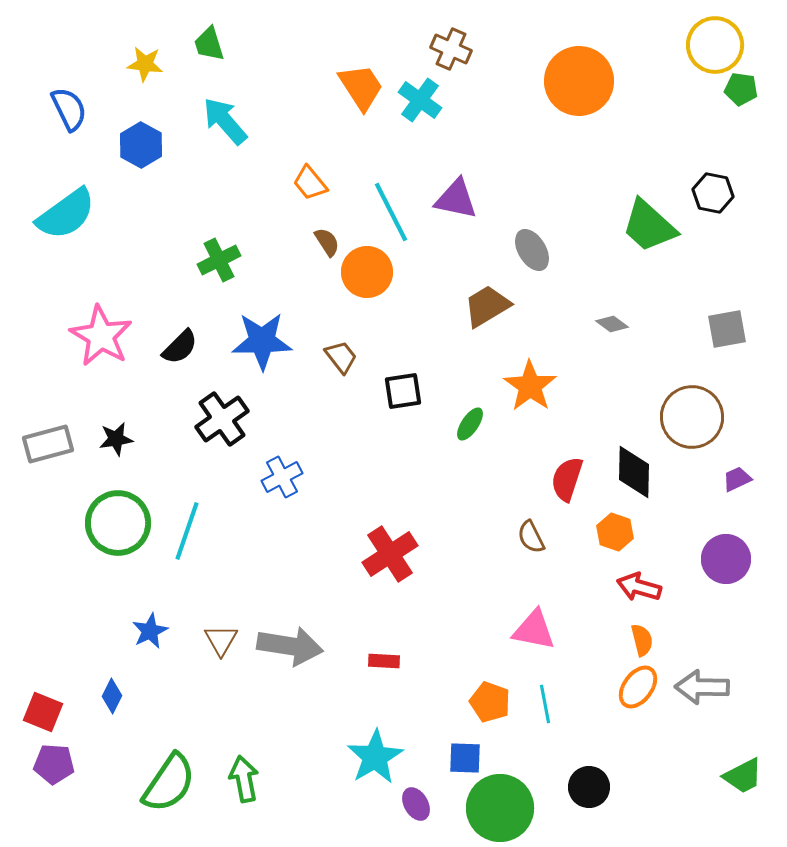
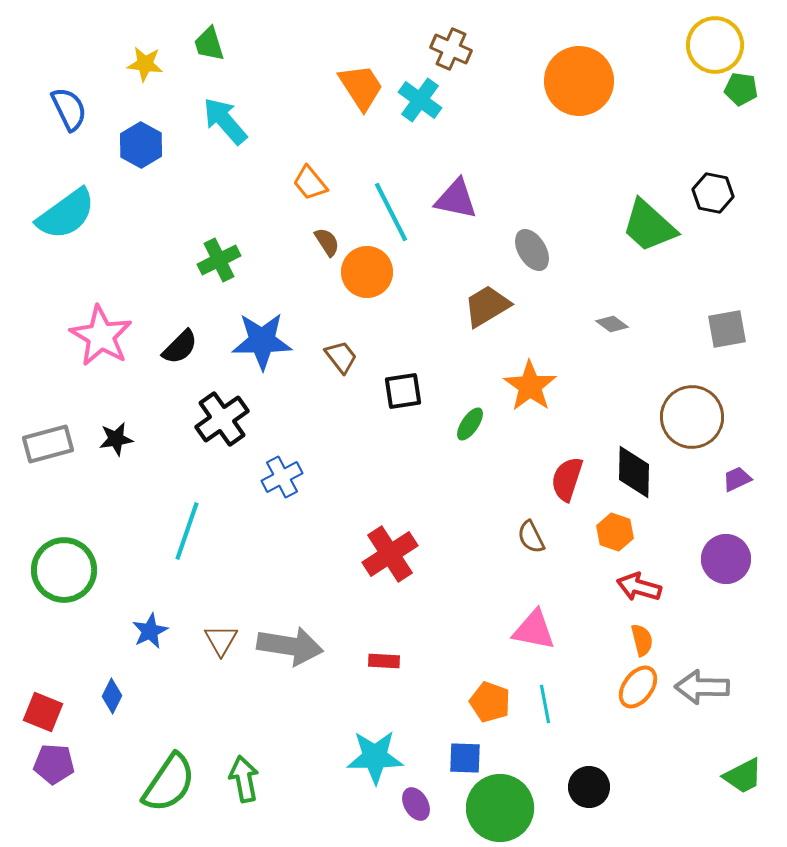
green circle at (118, 523): moved 54 px left, 47 px down
cyan star at (375, 757): rotated 30 degrees clockwise
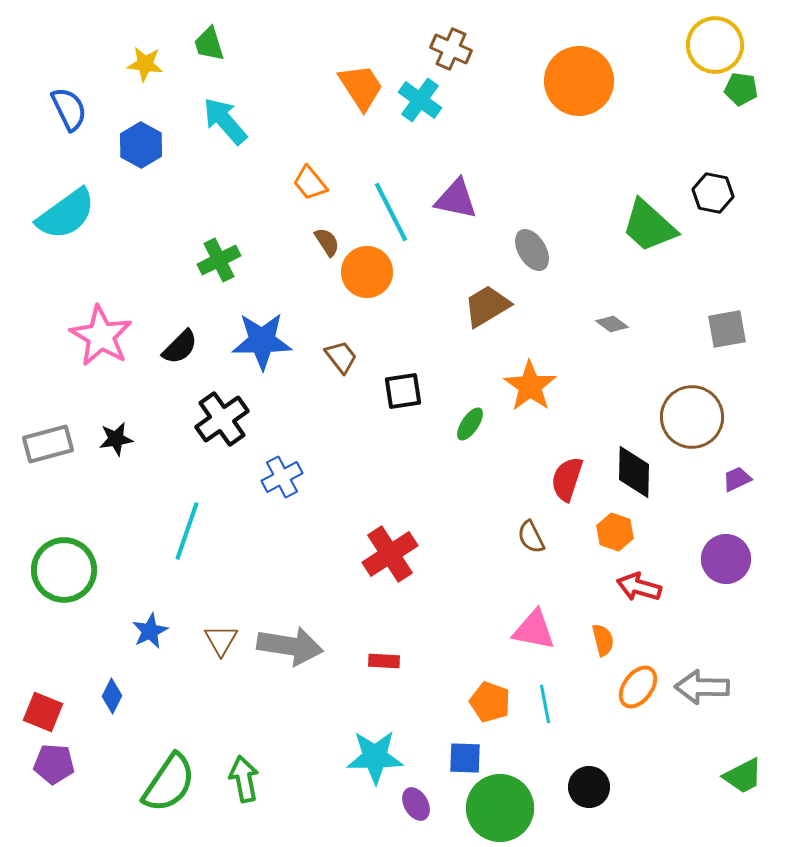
orange semicircle at (642, 640): moved 39 px left
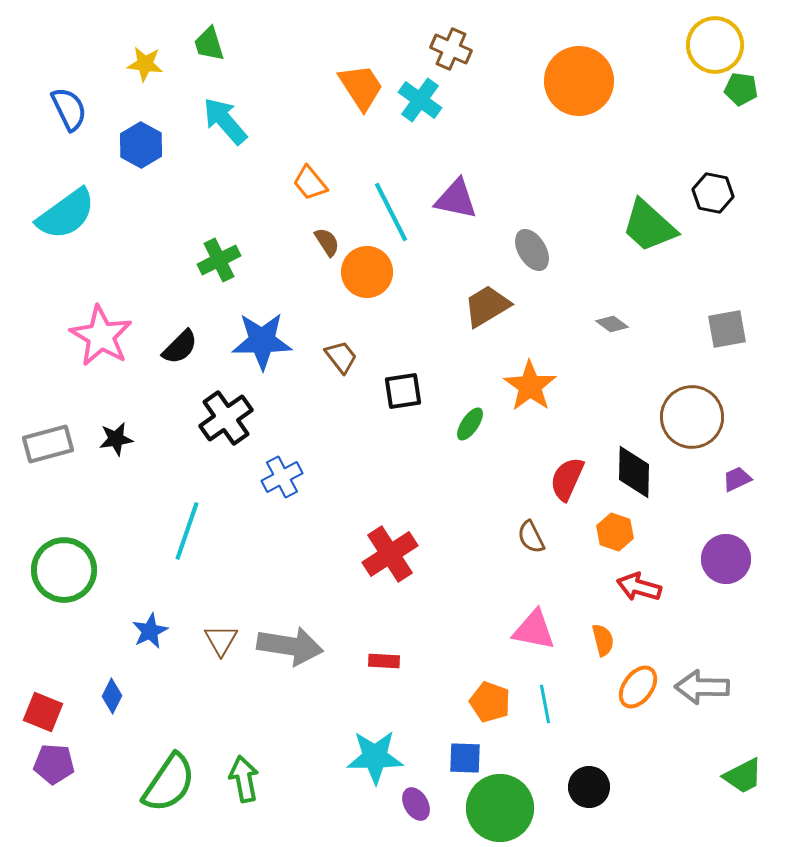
black cross at (222, 419): moved 4 px right, 1 px up
red semicircle at (567, 479): rotated 6 degrees clockwise
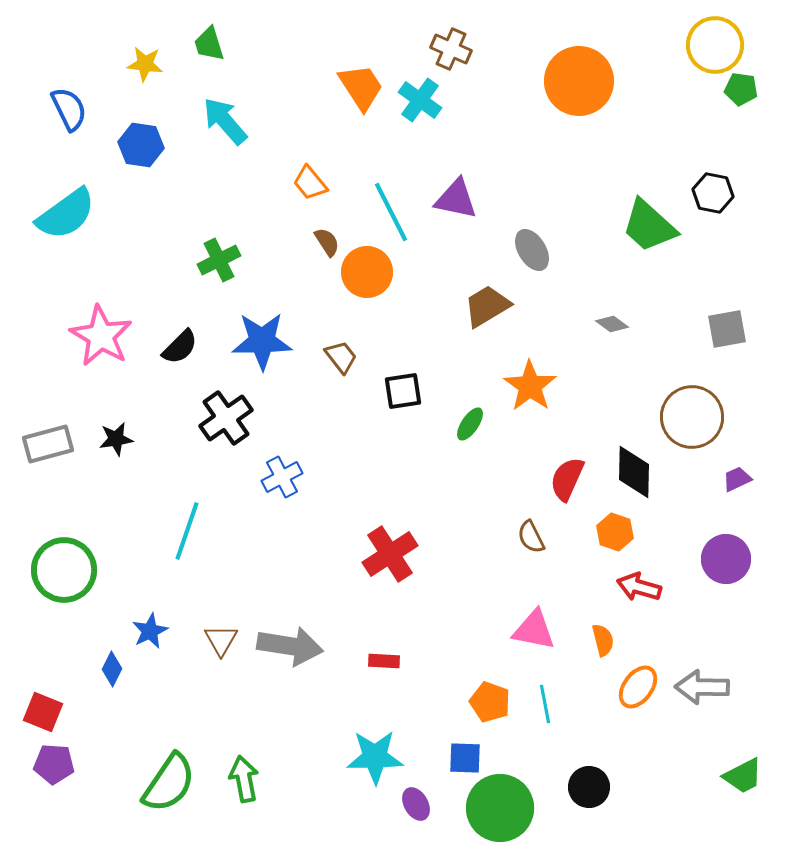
blue hexagon at (141, 145): rotated 21 degrees counterclockwise
blue diamond at (112, 696): moved 27 px up
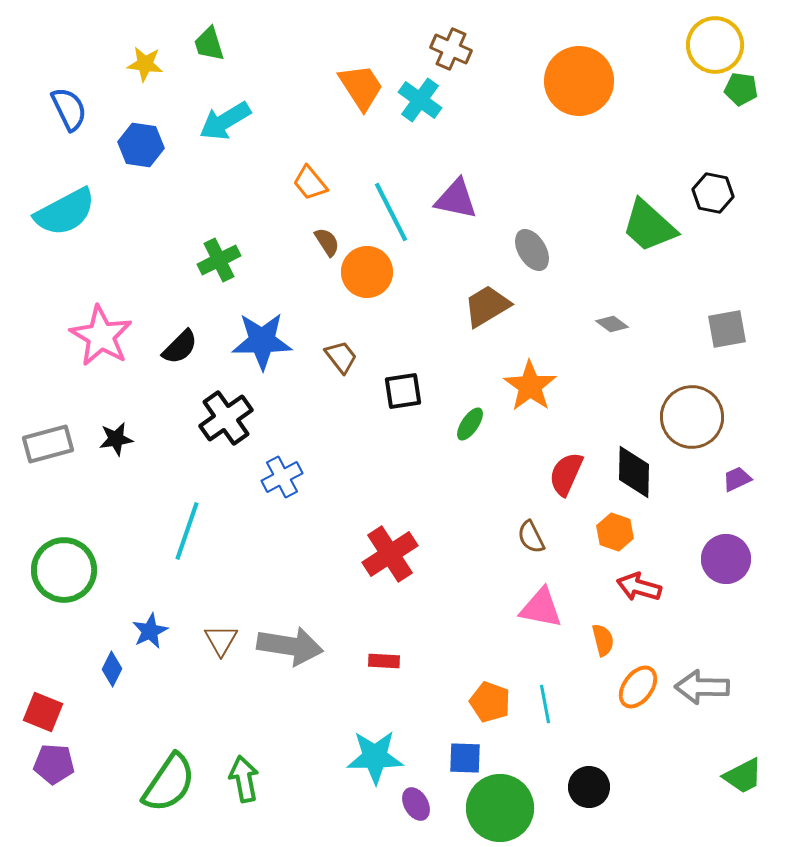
cyan arrow at (225, 121): rotated 80 degrees counterclockwise
cyan semicircle at (66, 214): moved 1 px left, 2 px up; rotated 8 degrees clockwise
red semicircle at (567, 479): moved 1 px left, 5 px up
pink triangle at (534, 630): moved 7 px right, 22 px up
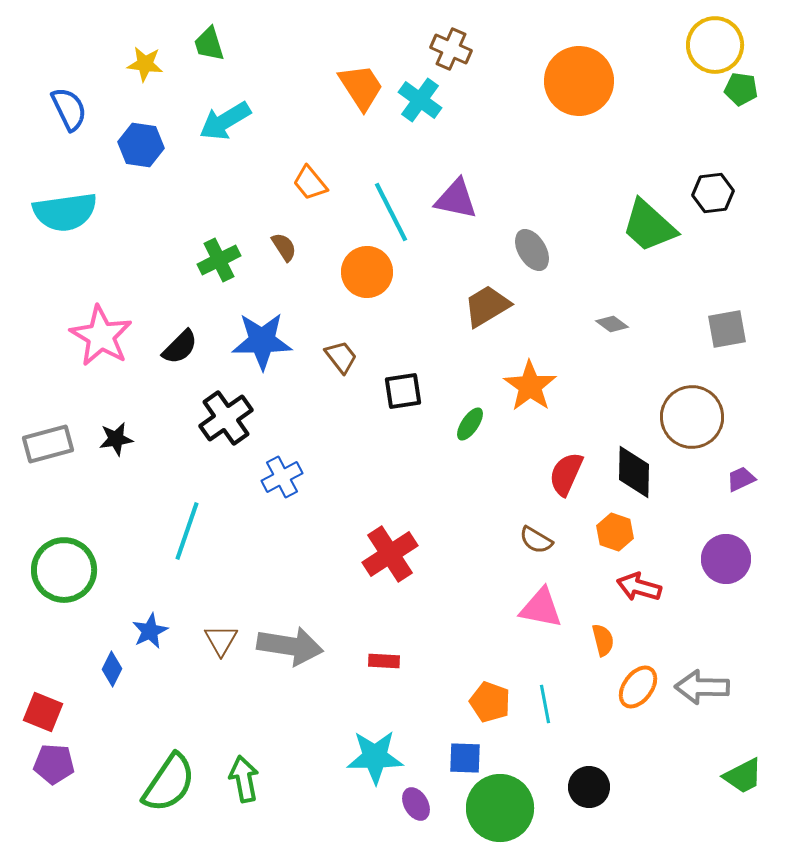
black hexagon at (713, 193): rotated 18 degrees counterclockwise
cyan semicircle at (65, 212): rotated 20 degrees clockwise
brown semicircle at (327, 242): moved 43 px left, 5 px down
purple trapezoid at (737, 479): moved 4 px right
brown semicircle at (531, 537): moved 5 px right, 3 px down; rotated 32 degrees counterclockwise
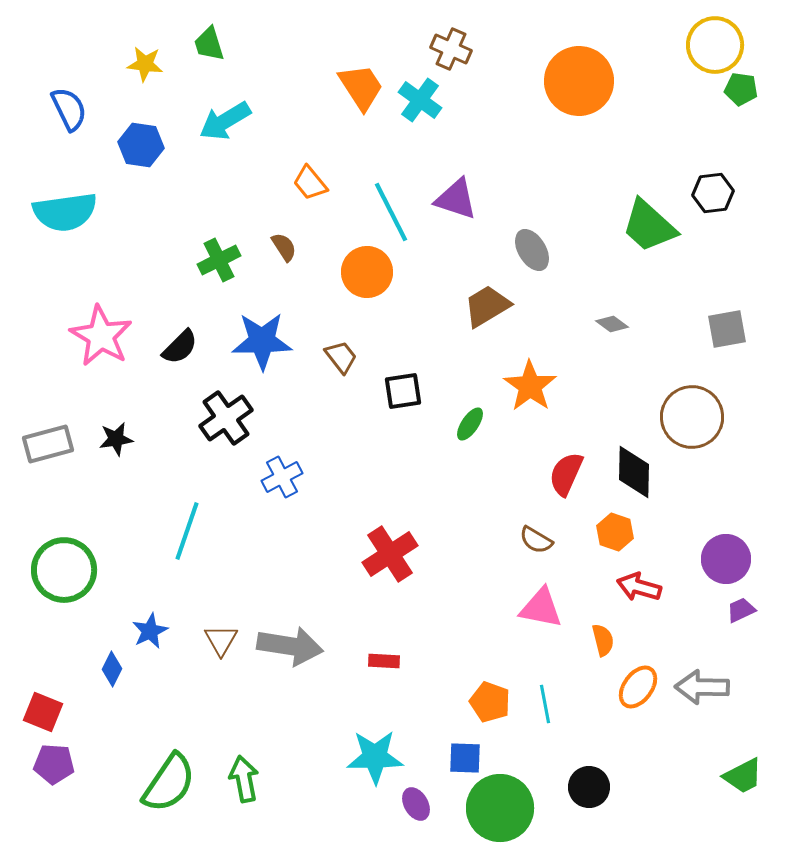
purple triangle at (456, 199): rotated 6 degrees clockwise
purple trapezoid at (741, 479): moved 131 px down
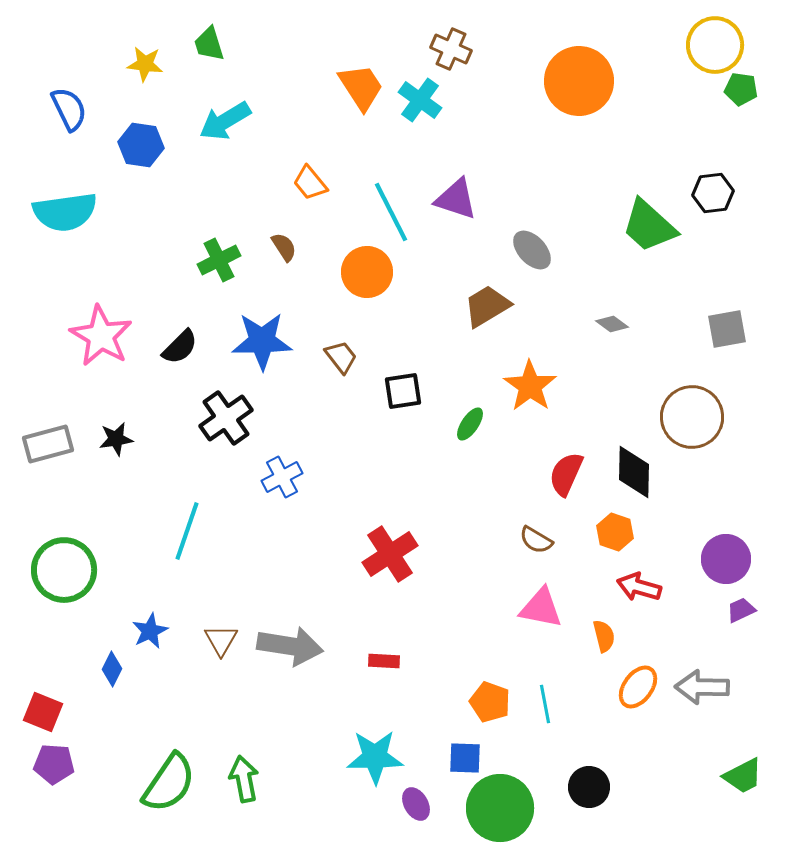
gray ellipse at (532, 250): rotated 12 degrees counterclockwise
orange semicircle at (603, 640): moved 1 px right, 4 px up
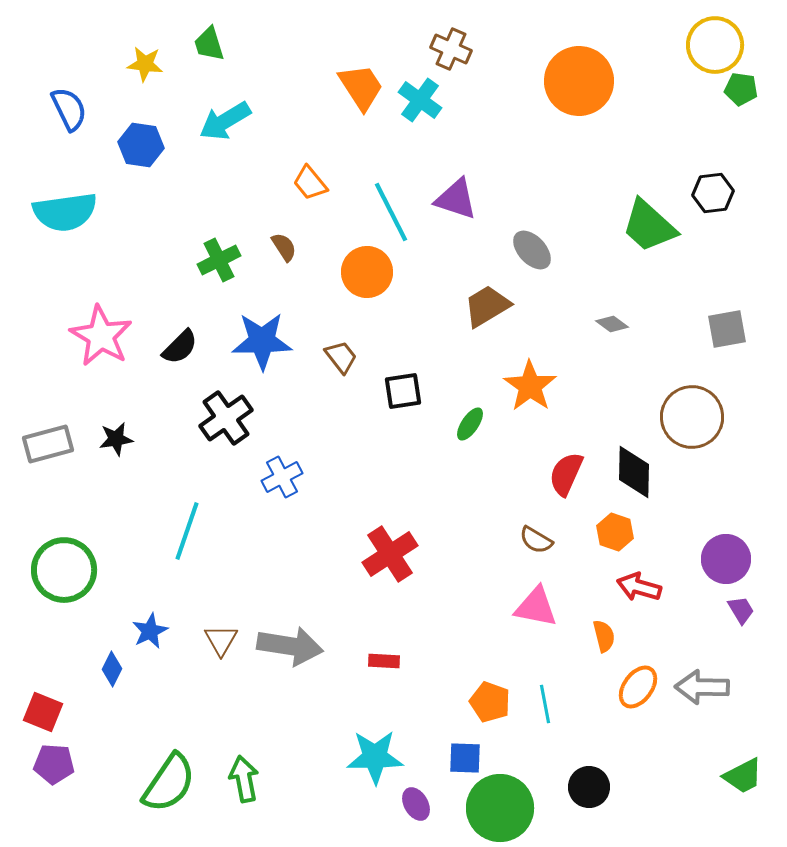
pink triangle at (541, 608): moved 5 px left, 1 px up
purple trapezoid at (741, 610): rotated 84 degrees clockwise
